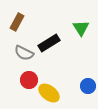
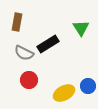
brown rectangle: rotated 18 degrees counterclockwise
black rectangle: moved 1 px left, 1 px down
yellow ellipse: moved 15 px right; rotated 65 degrees counterclockwise
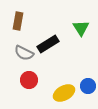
brown rectangle: moved 1 px right, 1 px up
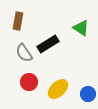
green triangle: rotated 24 degrees counterclockwise
gray semicircle: rotated 30 degrees clockwise
red circle: moved 2 px down
blue circle: moved 8 px down
yellow ellipse: moved 6 px left, 4 px up; rotated 15 degrees counterclockwise
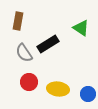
yellow ellipse: rotated 50 degrees clockwise
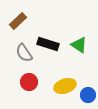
brown rectangle: rotated 36 degrees clockwise
green triangle: moved 2 px left, 17 px down
black rectangle: rotated 50 degrees clockwise
yellow ellipse: moved 7 px right, 3 px up; rotated 25 degrees counterclockwise
blue circle: moved 1 px down
